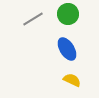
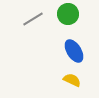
blue ellipse: moved 7 px right, 2 px down
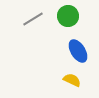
green circle: moved 2 px down
blue ellipse: moved 4 px right
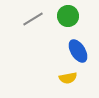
yellow semicircle: moved 4 px left, 2 px up; rotated 144 degrees clockwise
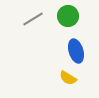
blue ellipse: moved 2 px left; rotated 15 degrees clockwise
yellow semicircle: rotated 42 degrees clockwise
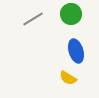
green circle: moved 3 px right, 2 px up
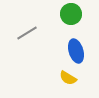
gray line: moved 6 px left, 14 px down
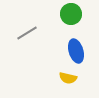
yellow semicircle: rotated 18 degrees counterclockwise
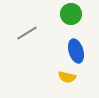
yellow semicircle: moved 1 px left, 1 px up
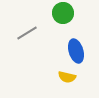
green circle: moved 8 px left, 1 px up
